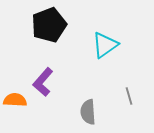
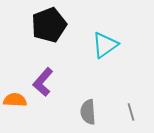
gray line: moved 2 px right, 16 px down
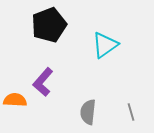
gray semicircle: rotated 10 degrees clockwise
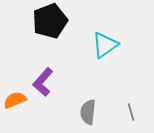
black pentagon: moved 1 px right, 4 px up
orange semicircle: rotated 25 degrees counterclockwise
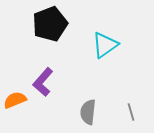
black pentagon: moved 3 px down
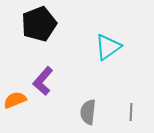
black pentagon: moved 11 px left
cyan triangle: moved 3 px right, 2 px down
purple L-shape: moved 1 px up
gray line: rotated 18 degrees clockwise
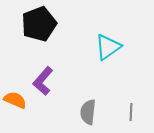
orange semicircle: rotated 45 degrees clockwise
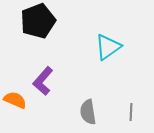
black pentagon: moved 1 px left, 3 px up
gray semicircle: rotated 15 degrees counterclockwise
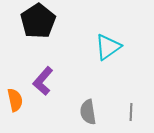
black pentagon: rotated 12 degrees counterclockwise
orange semicircle: rotated 55 degrees clockwise
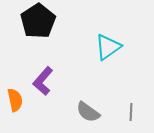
gray semicircle: rotated 45 degrees counterclockwise
